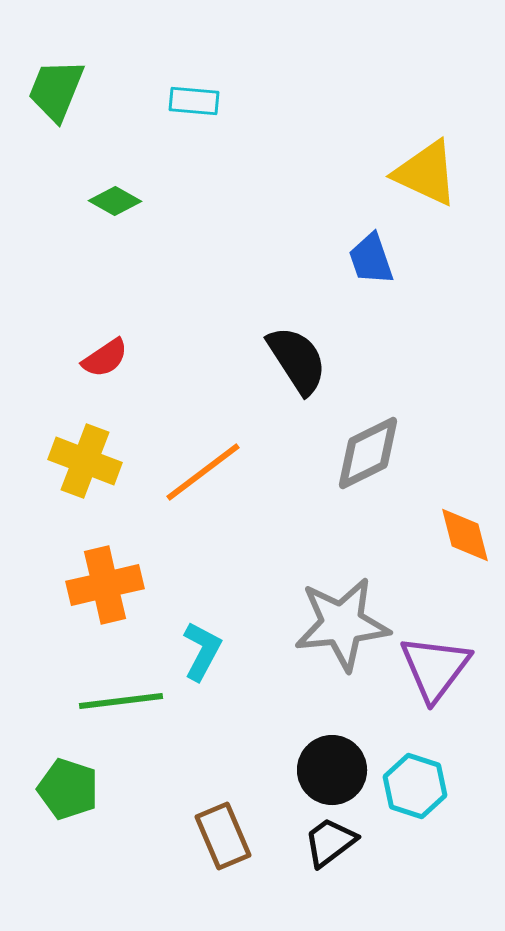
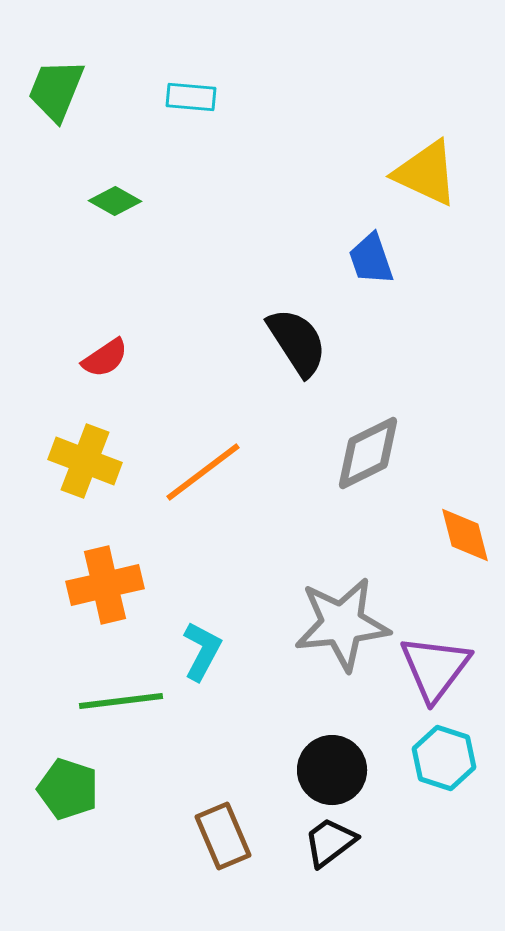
cyan rectangle: moved 3 px left, 4 px up
black semicircle: moved 18 px up
cyan hexagon: moved 29 px right, 28 px up
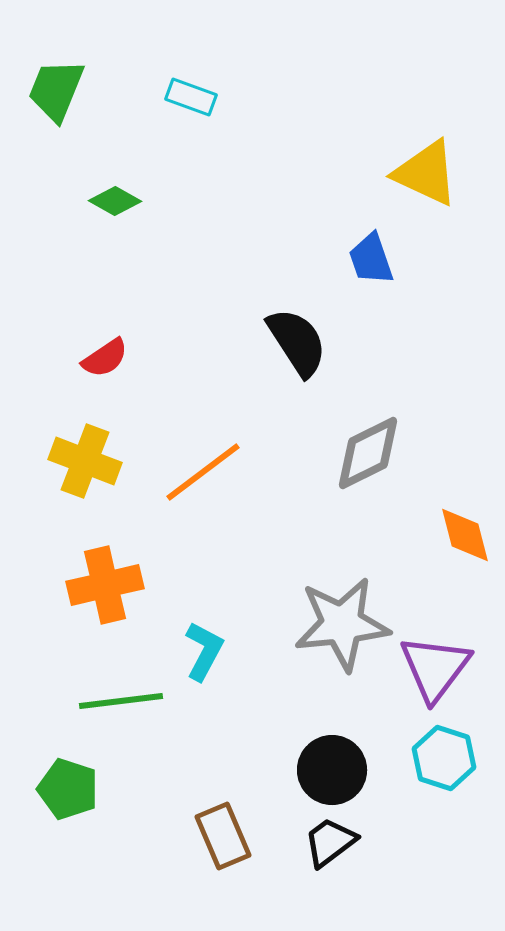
cyan rectangle: rotated 15 degrees clockwise
cyan L-shape: moved 2 px right
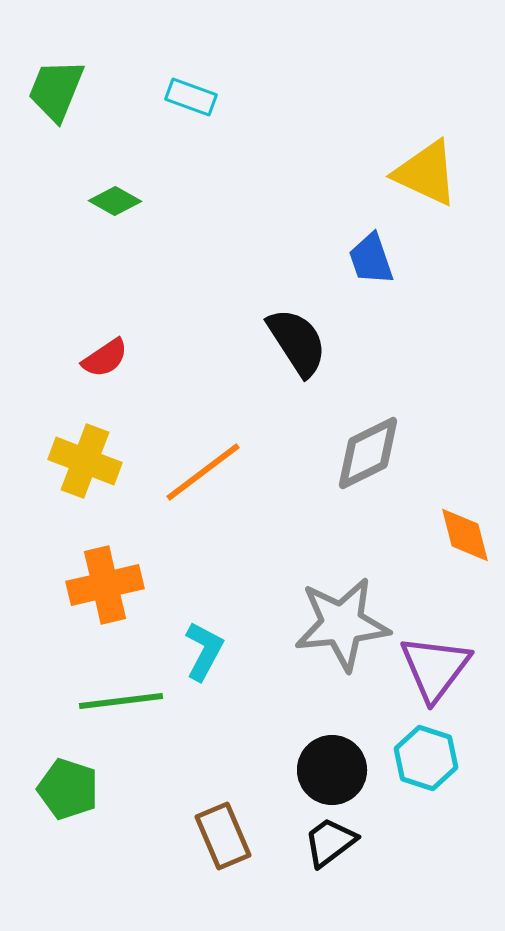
cyan hexagon: moved 18 px left
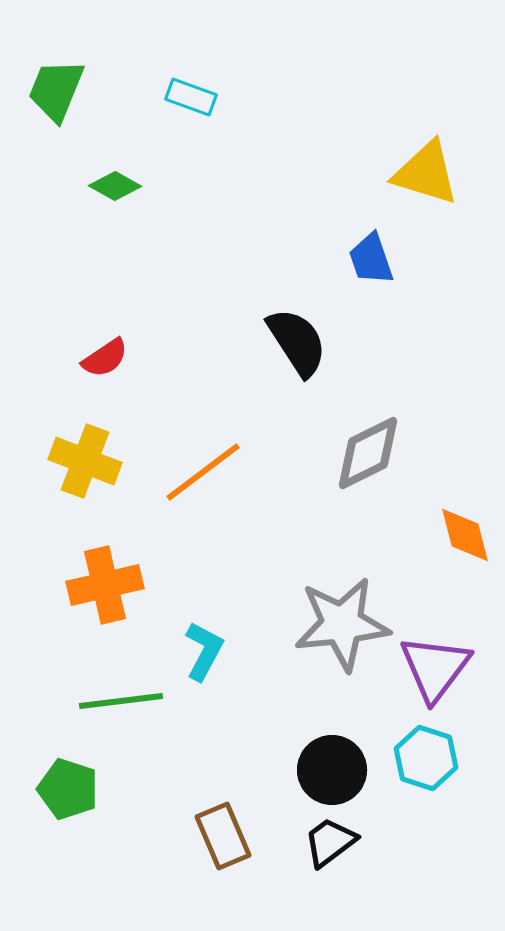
yellow triangle: rotated 8 degrees counterclockwise
green diamond: moved 15 px up
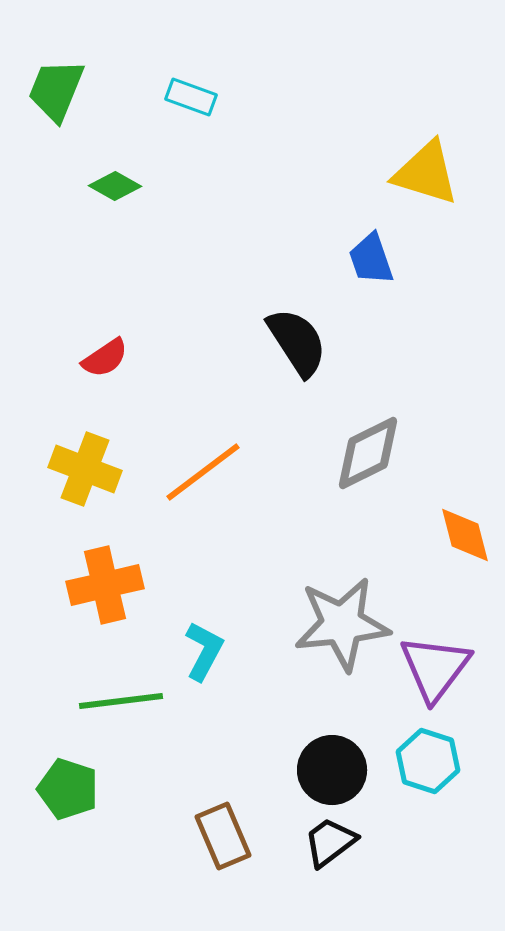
yellow cross: moved 8 px down
cyan hexagon: moved 2 px right, 3 px down
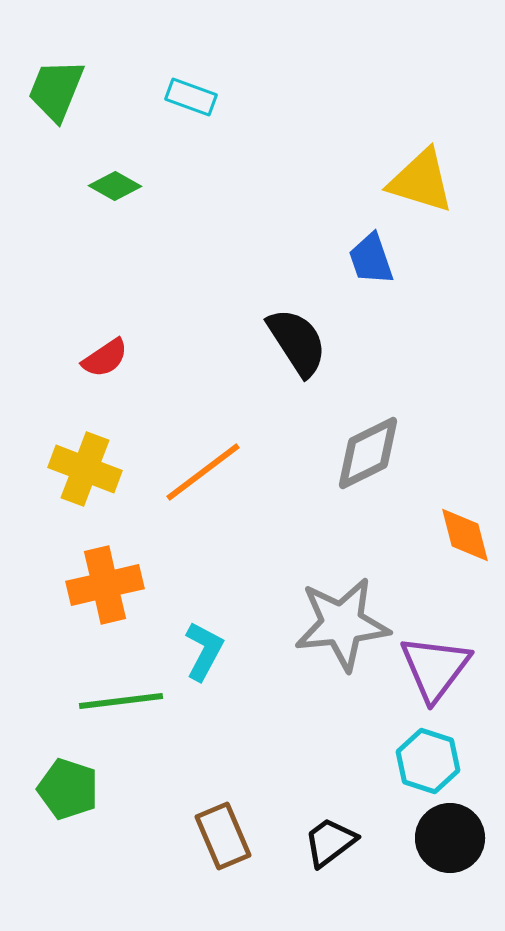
yellow triangle: moved 5 px left, 8 px down
black circle: moved 118 px right, 68 px down
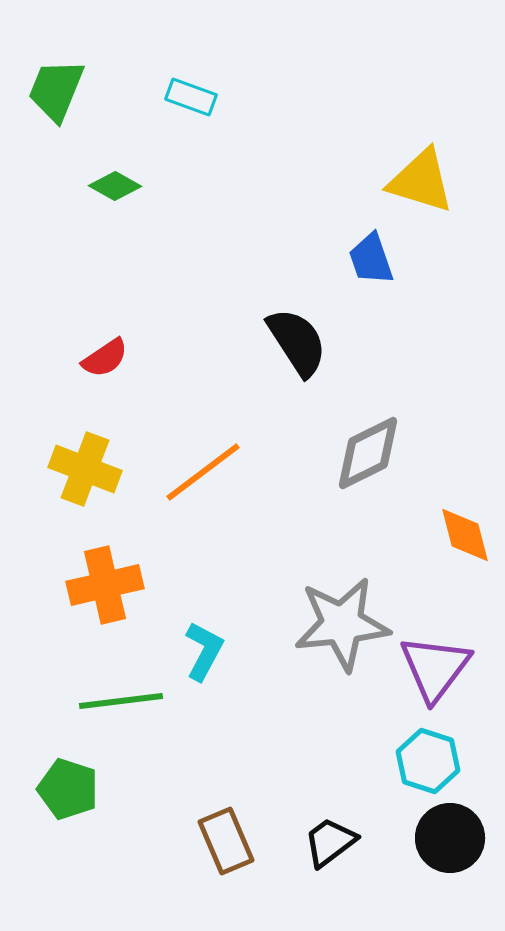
brown rectangle: moved 3 px right, 5 px down
